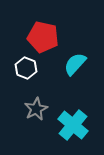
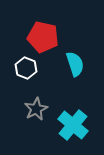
cyan semicircle: rotated 120 degrees clockwise
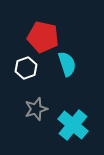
cyan semicircle: moved 8 px left
white hexagon: rotated 20 degrees clockwise
gray star: rotated 10 degrees clockwise
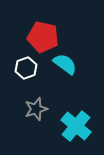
cyan semicircle: moved 2 px left; rotated 35 degrees counterclockwise
cyan cross: moved 3 px right, 1 px down
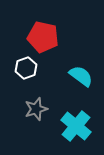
cyan semicircle: moved 16 px right, 12 px down
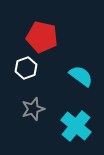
red pentagon: moved 1 px left
gray star: moved 3 px left
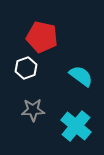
gray star: moved 1 px down; rotated 15 degrees clockwise
